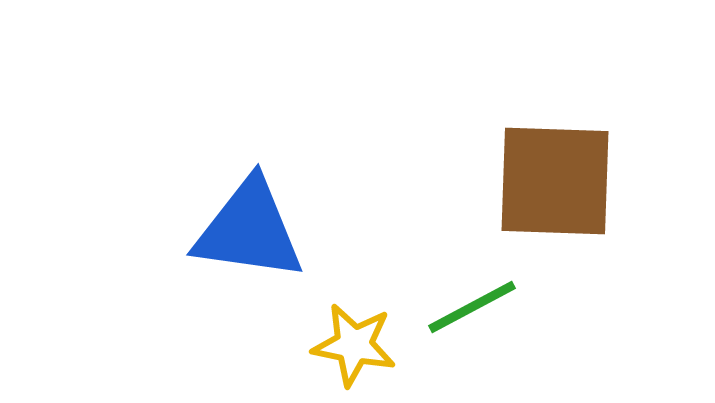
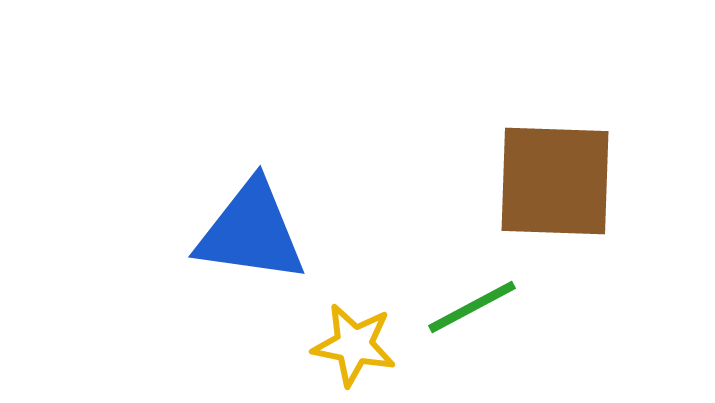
blue triangle: moved 2 px right, 2 px down
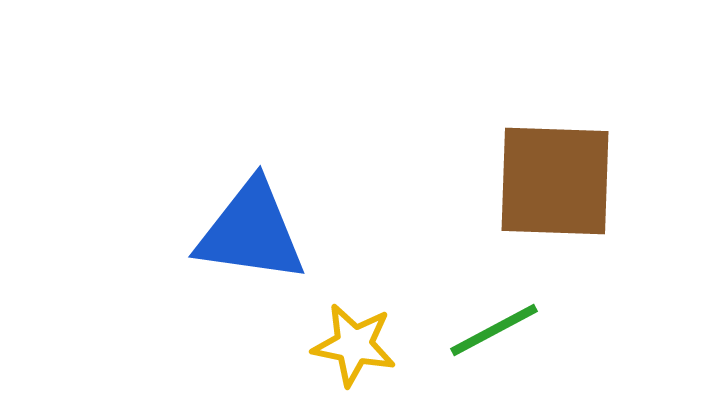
green line: moved 22 px right, 23 px down
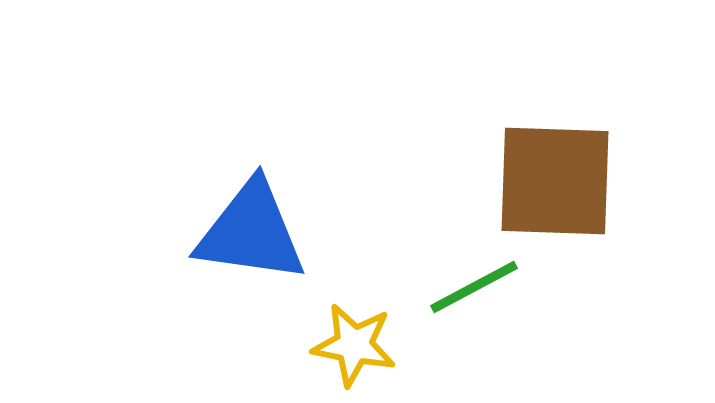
green line: moved 20 px left, 43 px up
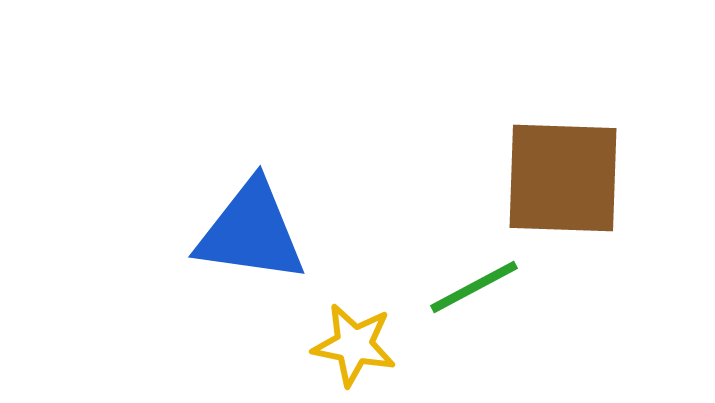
brown square: moved 8 px right, 3 px up
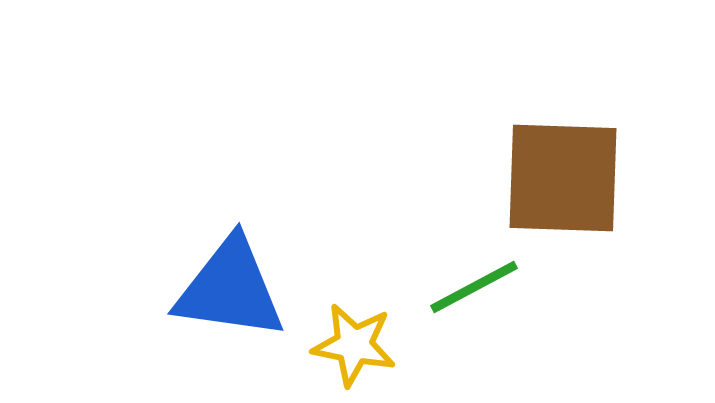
blue triangle: moved 21 px left, 57 px down
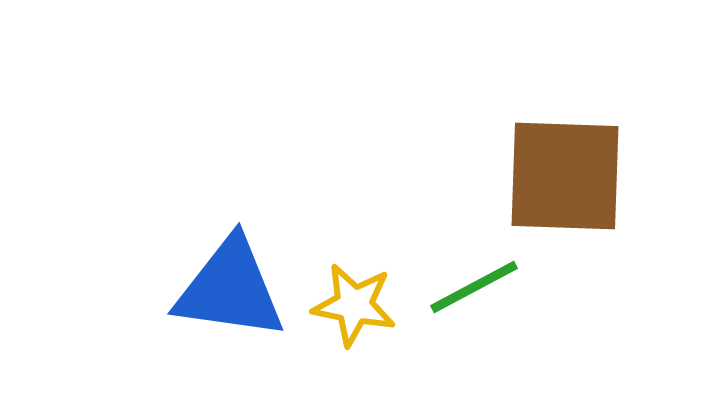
brown square: moved 2 px right, 2 px up
yellow star: moved 40 px up
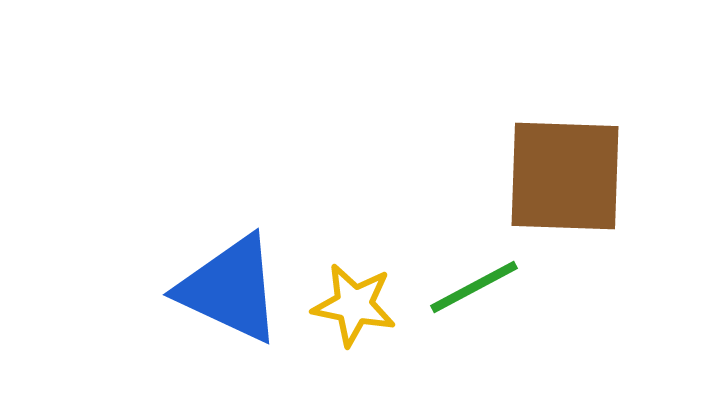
blue triangle: rotated 17 degrees clockwise
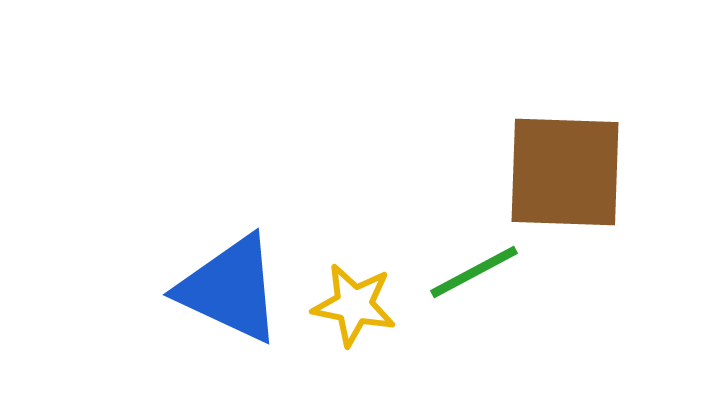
brown square: moved 4 px up
green line: moved 15 px up
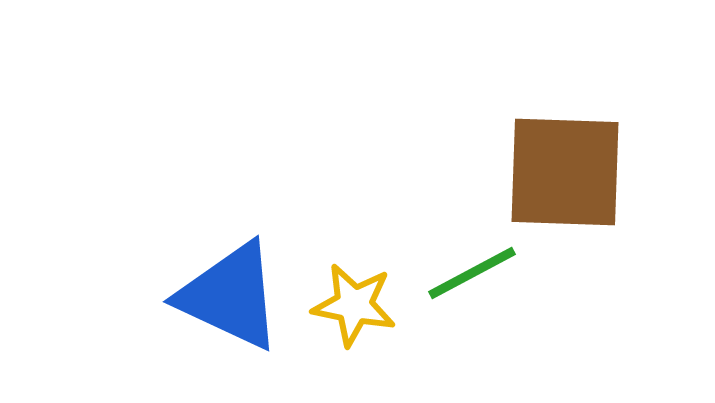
green line: moved 2 px left, 1 px down
blue triangle: moved 7 px down
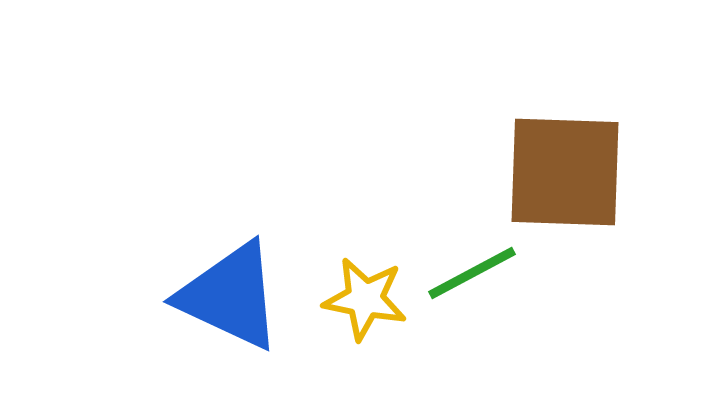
yellow star: moved 11 px right, 6 px up
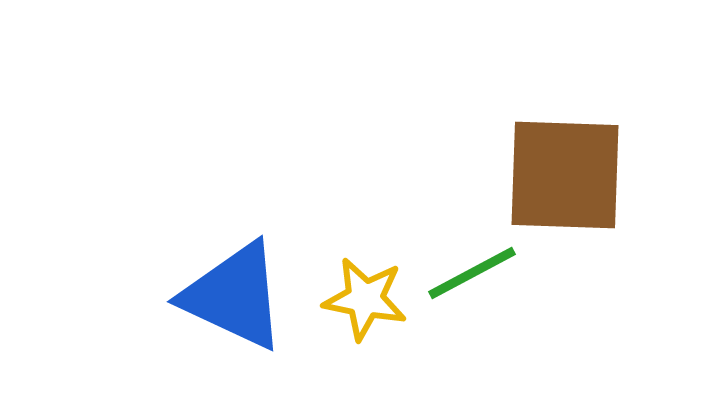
brown square: moved 3 px down
blue triangle: moved 4 px right
